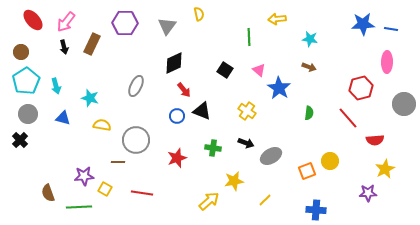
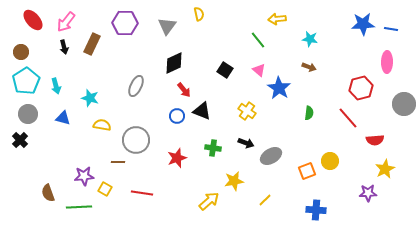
green line at (249, 37): moved 9 px right, 3 px down; rotated 36 degrees counterclockwise
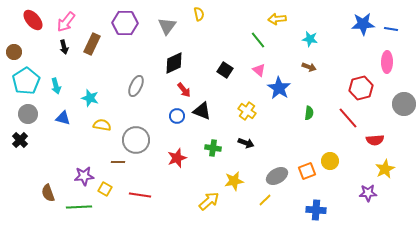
brown circle at (21, 52): moved 7 px left
gray ellipse at (271, 156): moved 6 px right, 20 px down
red line at (142, 193): moved 2 px left, 2 px down
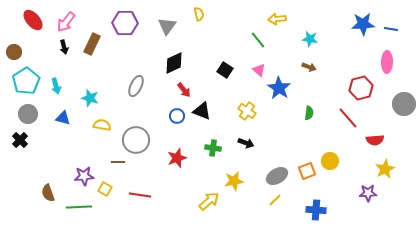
yellow line at (265, 200): moved 10 px right
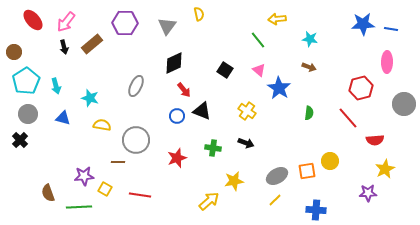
brown rectangle at (92, 44): rotated 25 degrees clockwise
orange square at (307, 171): rotated 12 degrees clockwise
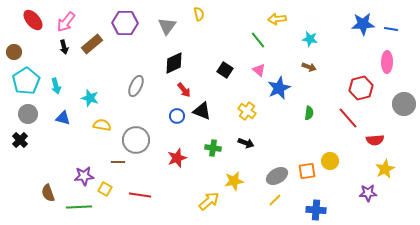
blue star at (279, 88): rotated 15 degrees clockwise
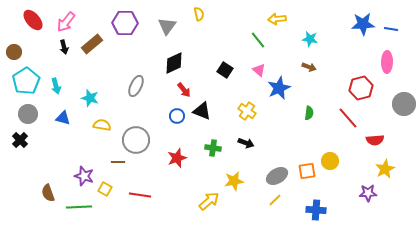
purple star at (84, 176): rotated 24 degrees clockwise
